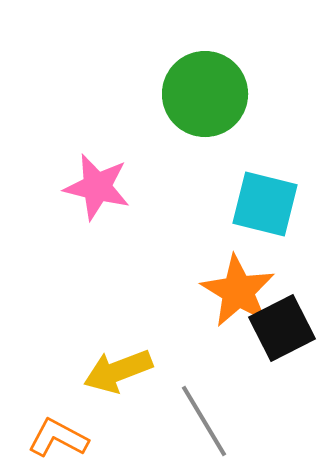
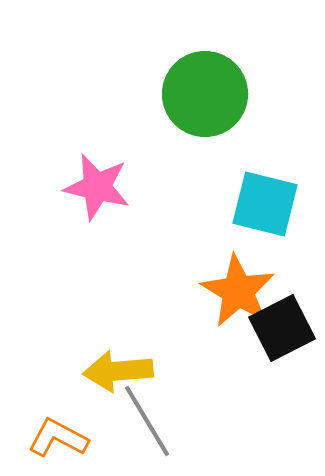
yellow arrow: rotated 16 degrees clockwise
gray line: moved 57 px left
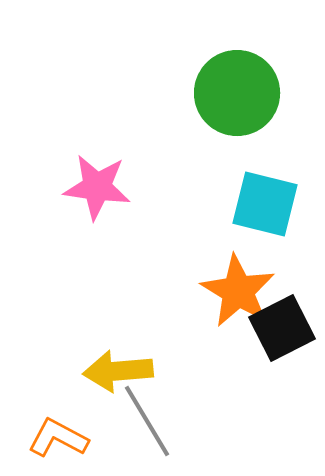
green circle: moved 32 px right, 1 px up
pink star: rotated 6 degrees counterclockwise
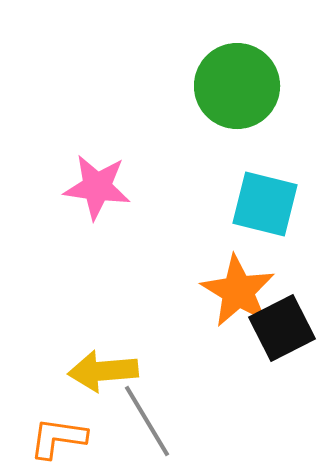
green circle: moved 7 px up
yellow arrow: moved 15 px left
orange L-shape: rotated 20 degrees counterclockwise
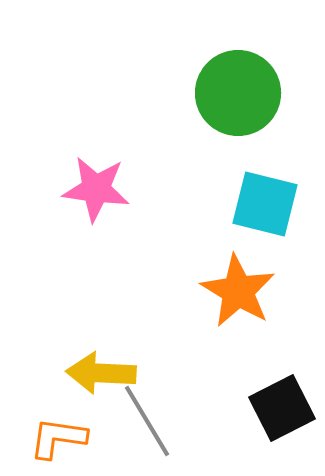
green circle: moved 1 px right, 7 px down
pink star: moved 1 px left, 2 px down
black square: moved 80 px down
yellow arrow: moved 2 px left, 2 px down; rotated 8 degrees clockwise
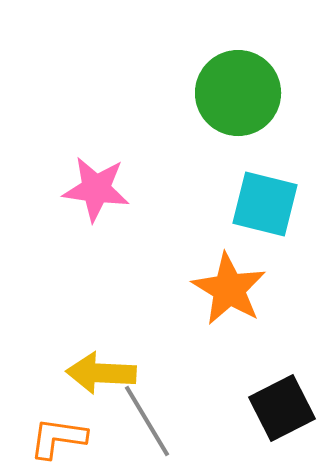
orange star: moved 9 px left, 2 px up
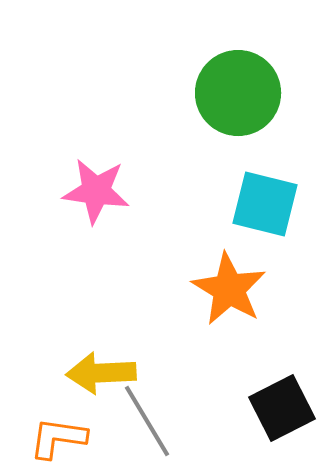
pink star: moved 2 px down
yellow arrow: rotated 6 degrees counterclockwise
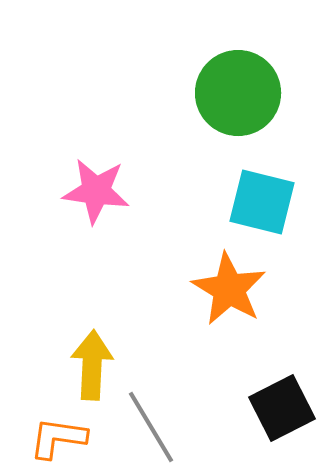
cyan square: moved 3 px left, 2 px up
yellow arrow: moved 9 px left, 8 px up; rotated 96 degrees clockwise
gray line: moved 4 px right, 6 px down
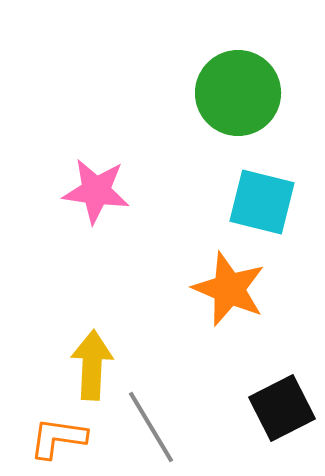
orange star: rotated 8 degrees counterclockwise
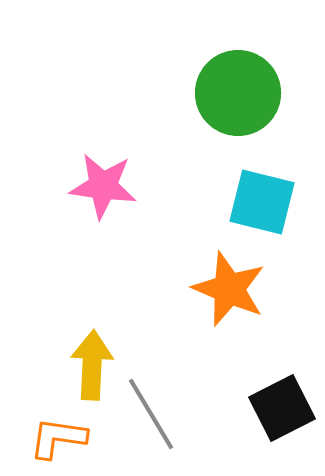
pink star: moved 7 px right, 5 px up
gray line: moved 13 px up
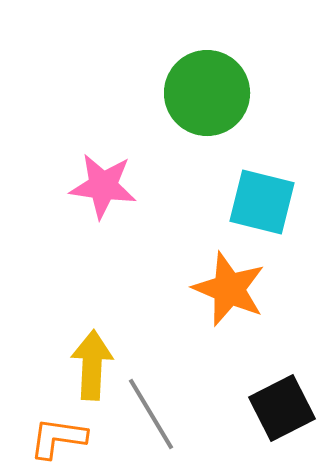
green circle: moved 31 px left
